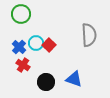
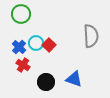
gray semicircle: moved 2 px right, 1 px down
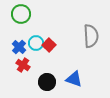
black circle: moved 1 px right
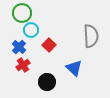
green circle: moved 1 px right, 1 px up
cyan circle: moved 5 px left, 13 px up
red cross: rotated 24 degrees clockwise
blue triangle: moved 11 px up; rotated 24 degrees clockwise
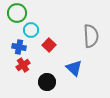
green circle: moved 5 px left
blue cross: rotated 32 degrees counterclockwise
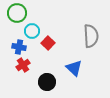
cyan circle: moved 1 px right, 1 px down
red square: moved 1 px left, 2 px up
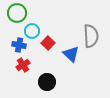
blue cross: moved 2 px up
blue triangle: moved 3 px left, 14 px up
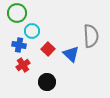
red square: moved 6 px down
